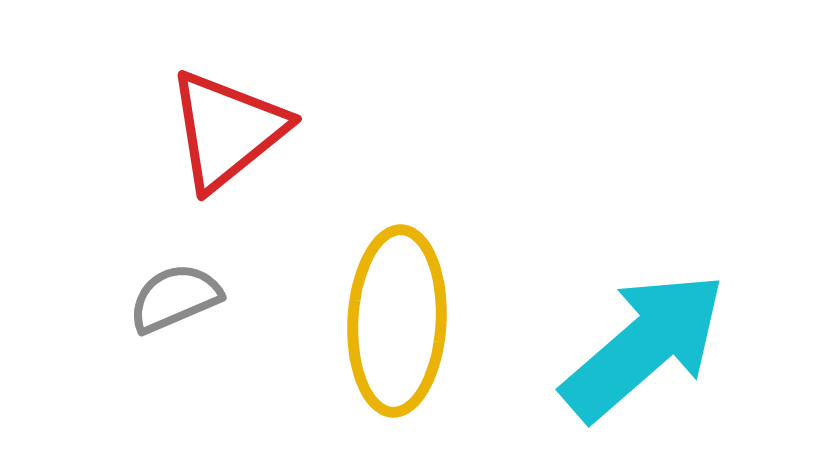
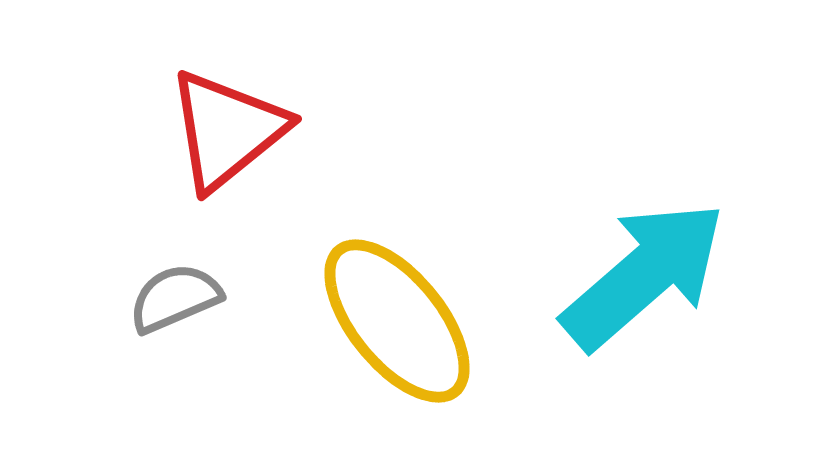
yellow ellipse: rotated 42 degrees counterclockwise
cyan arrow: moved 71 px up
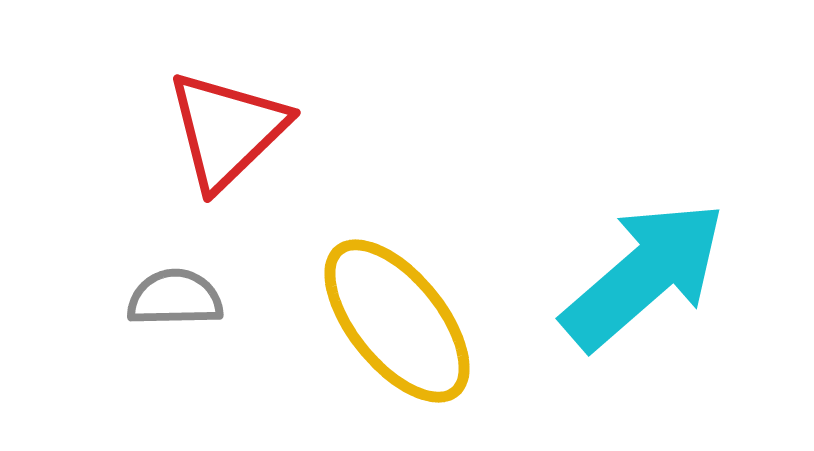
red triangle: rotated 5 degrees counterclockwise
gray semicircle: rotated 22 degrees clockwise
